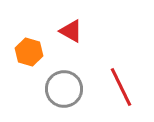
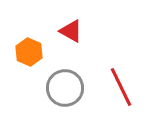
orange hexagon: rotated 8 degrees clockwise
gray circle: moved 1 px right, 1 px up
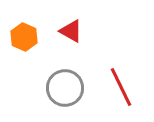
orange hexagon: moved 5 px left, 15 px up
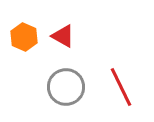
red triangle: moved 8 px left, 5 px down
gray circle: moved 1 px right, 1 px up
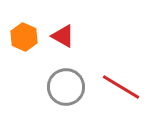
red line: rotated 33 degrees counterclockwise
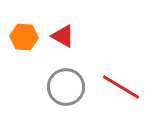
orange hexagon: rotated 20 degrees counterclockwise
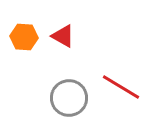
gray circle: moved 3 px right, 11 px down
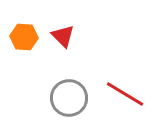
red triangle: rotated 15 degrees clockwise
red line: moved 4 px right, 7 px down
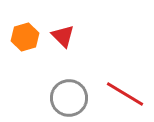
orange hexagon: moved 1 px right; rotated 20 degrees counterclockwise
